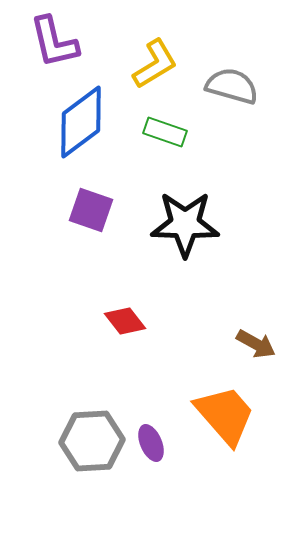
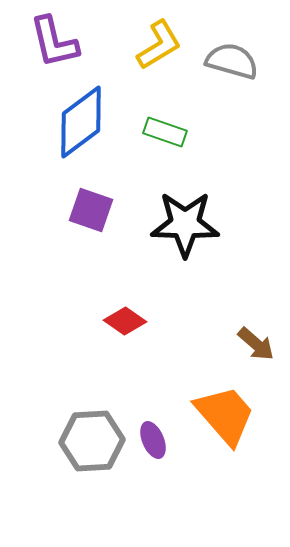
yellow L-shape: moved 4 px right, 19 px up
gray semicircle: moved 25 px up
red diamond: rotated 18 degrees counterclockwise
brown arrow: rotated 12 degrees clockwise
purple ellipse: moved 2 px right, 3 px up
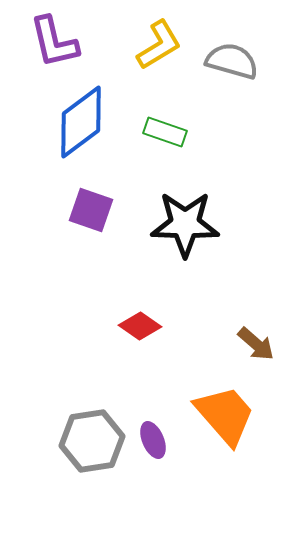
red diamond: moved 15 px right, 5 px down
gray hexagon: rotated 6 degrees counterclockwise
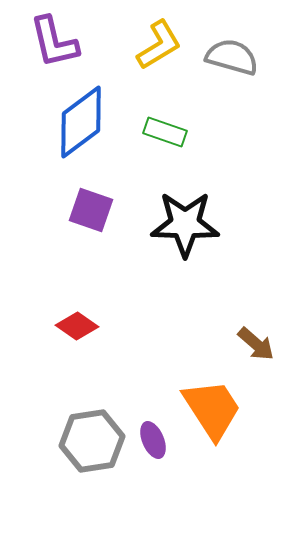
gray semicircle: moved 4 px up
red diamond: moved 63 px left
orange trapezoid: moved 13 px left, 6 px up; rotated 8 degrees clockwise
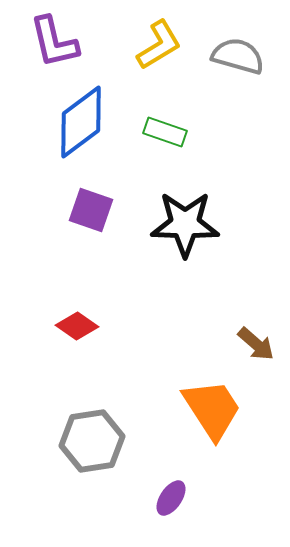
gray semicircle: moved 6 px right, 1 px up
purple ellipse: moved 18 px right, 58 px down; rotated 57 degrees clockwise
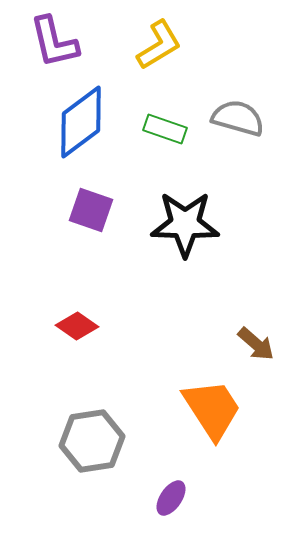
gray semicircle: moved 62 px down
green rectangle: moved 3 px up
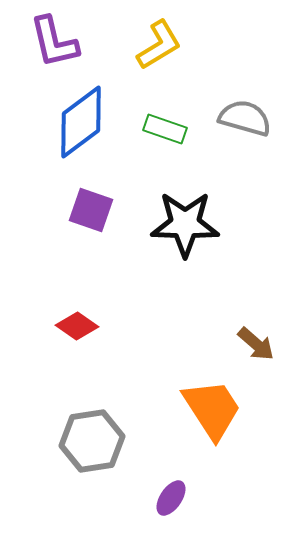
gray semicircle: moved 7 px right
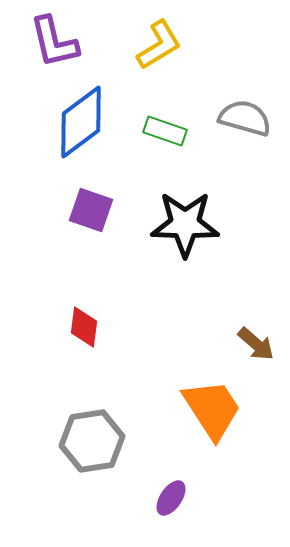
green rectangle: moved 2 px down
red diamond: moved 7 px right, 1 px down; rotated 63 degrees clockwise
